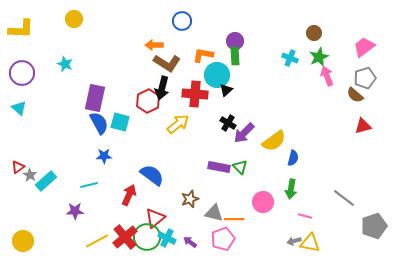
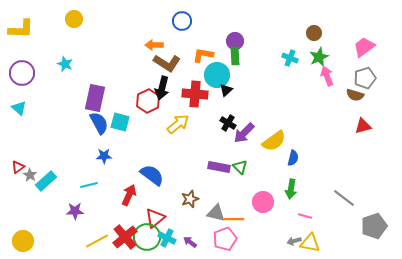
brown semicircle at (355, 95): rotated 24 degrees counterclockwise
gray triangle at (214, 213): moved 2 px right
pink pentagon at (223, 239): moved 2 px right
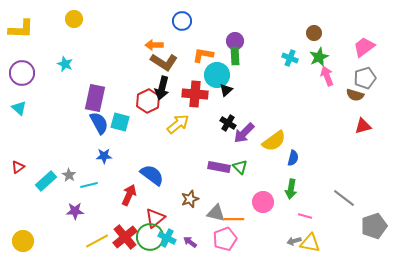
brown L-shape at (167, 63): moved 3 px left, 1 px up
gray star at (30, 175): moved 39 px right
green circle at (147, 237): moved 3 px right
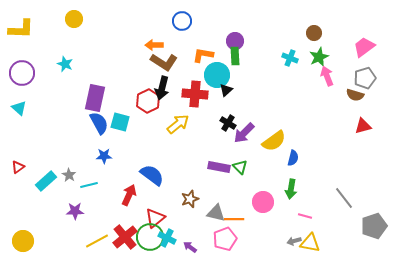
gray line at (344, 198): rotated 15 degrees clockwise
purple arrow at (190, 242): moved 5 px down
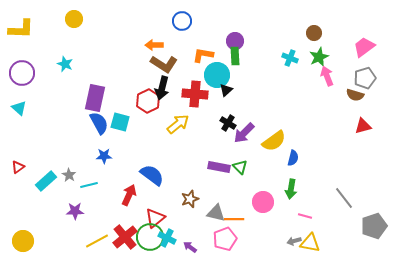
brown L-shape at (164, 62): moved 2 px down
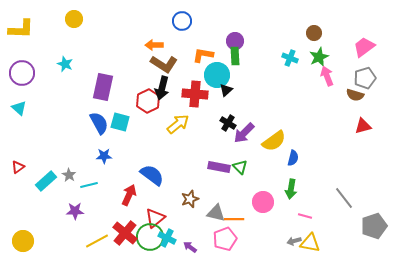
purple rectangle at (95, 98): moved 8 px right, 11 px up
red cross at (125, 237): moved 4 px up; rotated 10 degrees counterclockwise
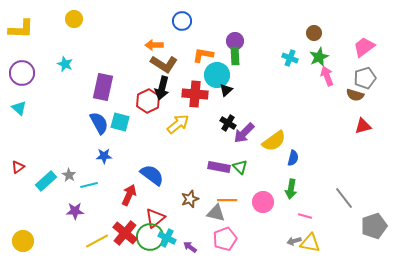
orange line at (234, 219): moved 7 px left, 19 px up
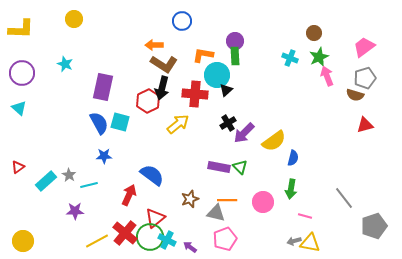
black cross at (228, 123): rotated 28 degrees clockwise
red triangle at (363, 126): moved 2 px right, 1 px up
cyan cross at (167, 238): moved 2 px down
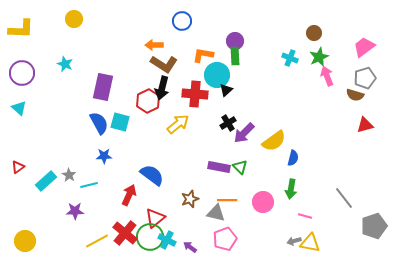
yellow circle at (23, 241): moved 2 px right
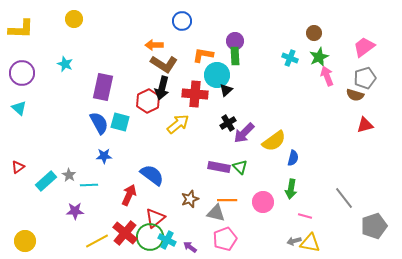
cyan line at (89, 185): rotated 12 degrees clockwise
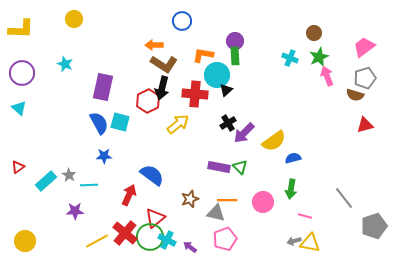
blue semicircle at (293, 158): rotated 119 degrees counterclockwise
